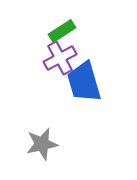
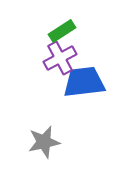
blue trapezoid: rotated 99 degrees clockwise
gray star: moved 2 px right, 2 px up
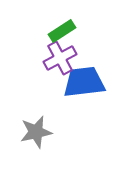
gray star: moved 8 px left, 10 px up
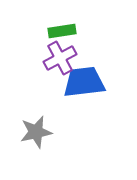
green rectangle: rotated 24 degrees clockwise
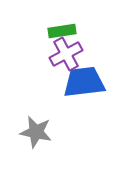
purple cross: moved 6 px right, 4 px up
gray star: rotated 24 degrees clockwise
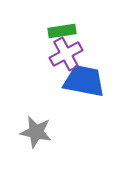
blue trapezoid: moved 1 px up; rotated 18 degrees clockwise
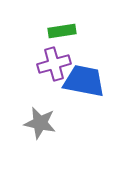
purple cross: moved 12 px left, 10 px down; rotated 12 degrees clockwise
gray star: moved 4 px right, 9 px up
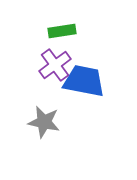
purple cross: moved 1 px right, 1 px down; rotated 20 degrees counterclockwise
gray star: moved 4 px right, 1 px up
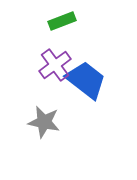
green rectangle: moved 10 px up; rotated 12 degrees counterclockwise
blue trapezoid: moved 2 px right, 1 px up; rotated 27 degrees clockwise
